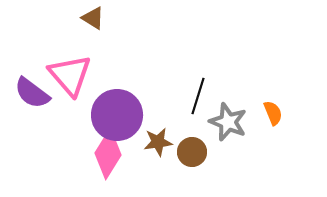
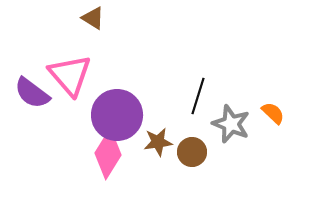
orange semicircle: rotated 25 degrees counterclockwise
gray star: moved 3 px right, 2 px down
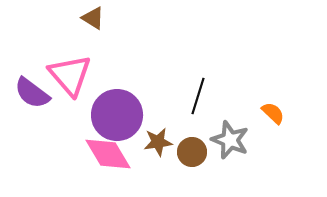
gray star: moved 1 px left, 16 px down
pink diamond: rotated 63 degrees counterclockwise
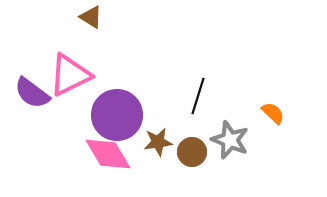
brown triangle: moved 2 px left, 1 px up
pink triangle: rotated 45 degrees clockwise
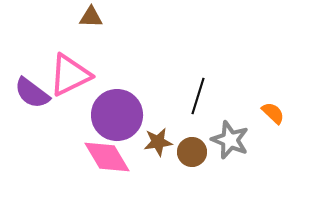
brown triangle: rotated 30 degrees counterclockwise
pink diamond: moved 1 px left, 3 px down
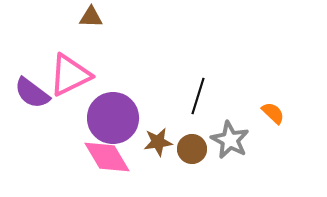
purple circle: moved 4 px left, 3 px down
gray star: rotated 6 degrees clockwise
brown circle: moved 3 px up
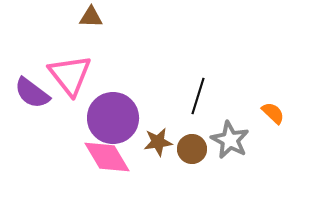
pink triangle: rotated 42 degrees counterclockwise
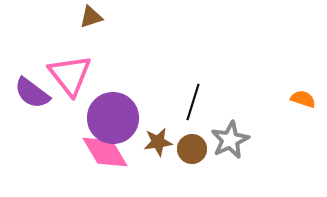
brown triangle: rotated 20 degrees counterclockwise
black line: moved 5 px left, 6 px down
orange semicircle: moved 30 px right, 14 px up; rotated 25 degrees counterclockwise
gray star: rotated 18 degrees clockwise
pink diamond: moved 2 px left, 5 px up
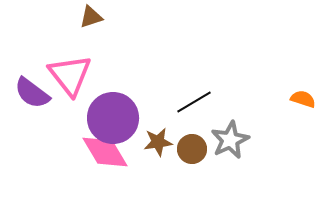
black line: moved 1 px right; rotated 42 degrees clockwise
